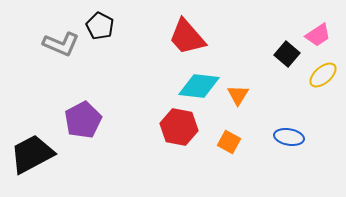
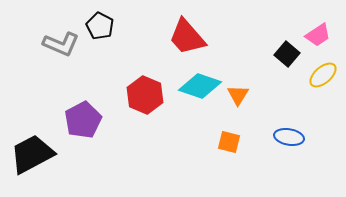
cyan diamond: moved 1 px right; rotated 12 degrees clockwise
red hexagon: moved 34 px left, 32 px up; rotated 12 degrees clockwise
orange square: rotated 15 degrees counterclockwise
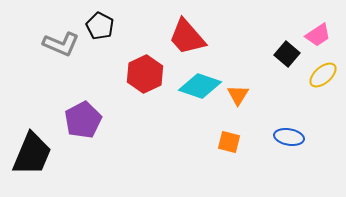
red hexagon: moved 21 px up; rotated 12 degrees clockwise
black trapezoid: rotated 141 degrees clockwise
